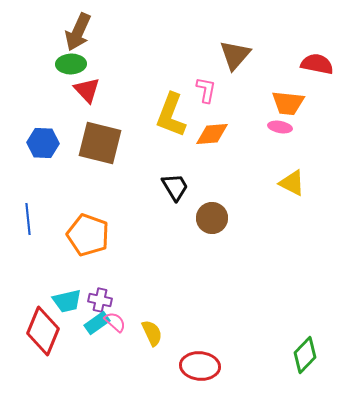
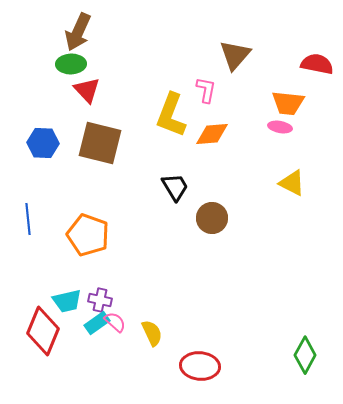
green diamond: rotated 15 degrees counterclockwise
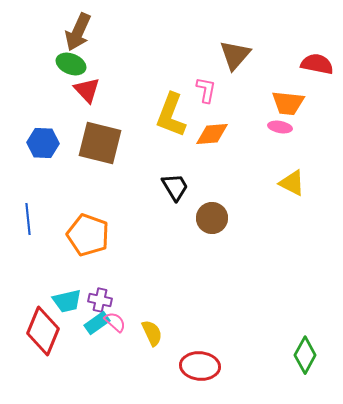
green ellipse: rotated 24 degrees clockwise
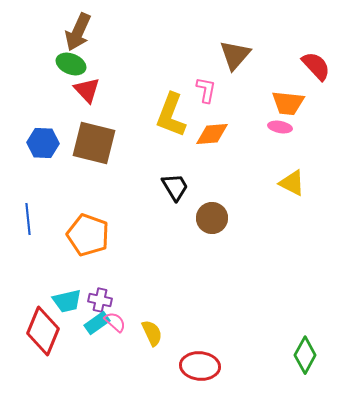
red semicircle: moved 1 px left, 2 px down; rotated 36 degrees clockwise
brown square: moved 6 px left
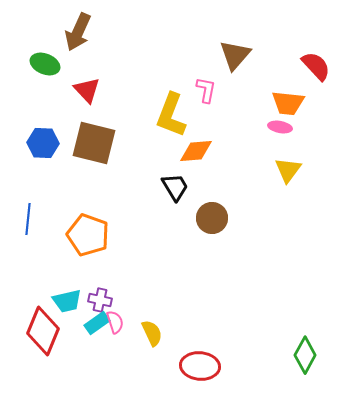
green ellipse: moved 26 px left
orange diamond: moved 16 px left, 17 px down
yellow triangle: moved 4 px left, 13 px up; rotated 40 degrees clockwise
blue line: rotated 12 degrees clockwise
pink semicircle: rotated 30 degrees clockwise
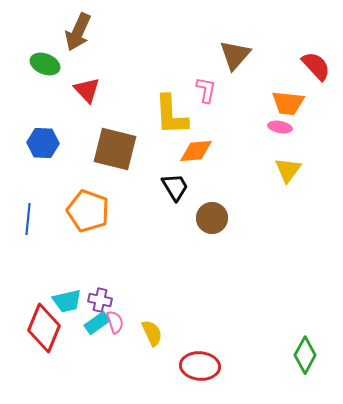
yellow L-shape: rotated 24 degrees counterclockwise
brown square: moved 21 px right, 6 px down
orange pentagon: moved 24 px up
red diamond: moved 1 px right, 3 px up
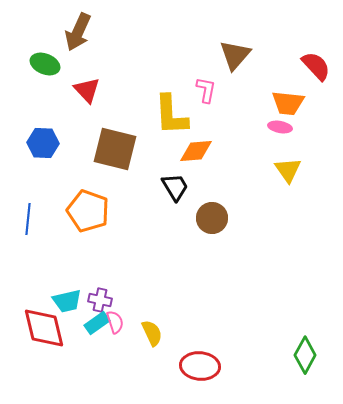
yellow triangle: rotated 12 degrees counterclockwise
red diamond: rotated 36 degrees counterclockwise
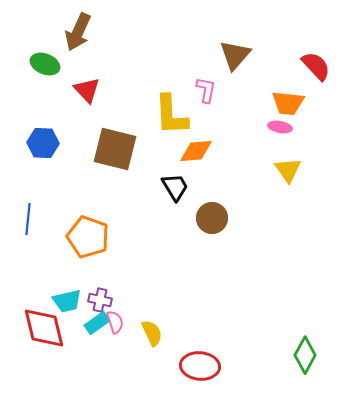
orange pentagon: moved 26 px down
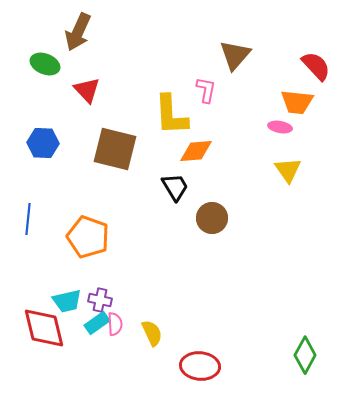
orange trapezoid: moved 9 px right, 1 px up
pink semicircle: moved 2 px down; rotated 15 degrees clockwise
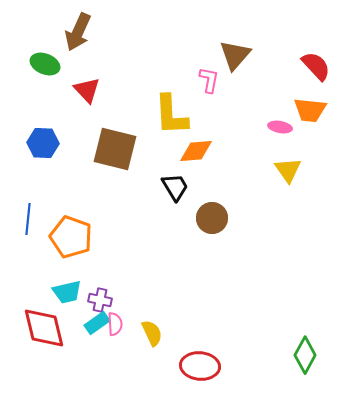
pink L-shape: moved 3 px right, 10 px up
orange trapezoid: moved 13 px right, 8 px down
orange pentagon: moved 17 px left
cyan trapezoid: moved 9 px up
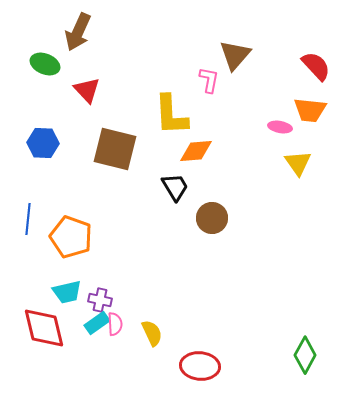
yellow triangle: moved 10 px right, 7 px up
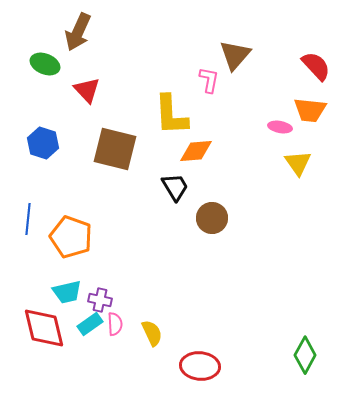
blue hexagon: rotated 16 degrees clockwise
cyan rectangle: moved 7 px left, 1 px down
